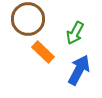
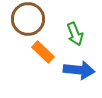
green arrow: moved 1 px down; rotated 50 degrees counterclockwise
blue arrow: rotated 68 degrees clockwise
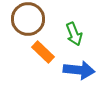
green arrow: moved 1 px left
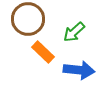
green arrow: moved 2 px up; rotated 70 degrees clockwise
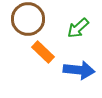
green arrow: moved 4 px right, 4 px up
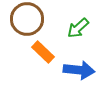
brown circle: moved 1 px left
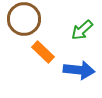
brown circle: moved 3 px left
green arrow: moved 4 px right, 2 px down
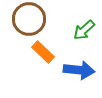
brown circle: moved 5 px right
green arrow: moved 2 px right
